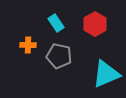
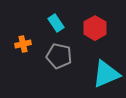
red hexagon: moved 4 px down
orange cross: moved 5 px left, 1 px up; rotated 14 degrees counterclockwise
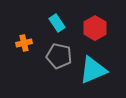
cyan rectangle: moved 1 px right
orange cross: moved 1 px right, 1 px up
cyan triangle: moved 13 px left, 4 px up
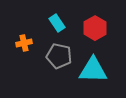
cyan triangle: rotated 24 degrees clockwise
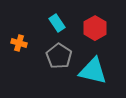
orange cross: moved 5 px left; rotated 28 degrees clockwise
gray pentagon: rotated 20 degrees clockwise
cyan triangle: moved 1 px down; rotated 12 degrees clockwise
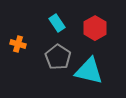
orange cross: moved 1 px left, 1 px down
gray pentagon: moved 1 px left, 1 px down
cyan triangle: moved 4 px left
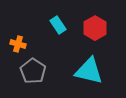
cyan rectangle: moved 1 px right, 2 px down
gray pentagon: moved 25 px left, 14 px down
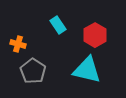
red hexagon: moved 7 px down
cyan triangle: moved 2 px left, 1 px up
